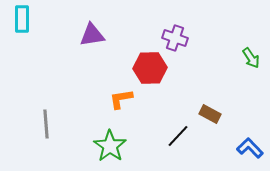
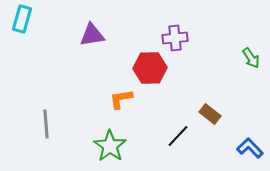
cyan rectangle: rotated 16 degrees clockwise
purple cross: rotated 25 degrees counterclockwise
brown rectangle: rotated 10 degrees clockwise
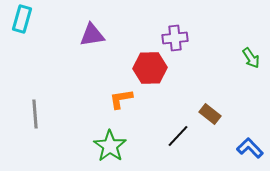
gray line: moved 11 px left, 10 px up
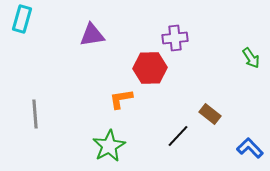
green star: moved 1 px left; rotated 8 degrees clockwise
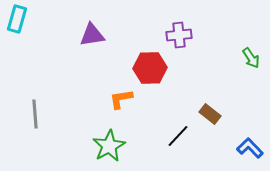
cyan rectangle: moved 5 px left
purple cross: moved 4 px right, 3 px up
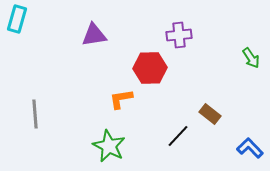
purple triangle: moved 2 px right
green star: rotated 16 degrees counterclockwise
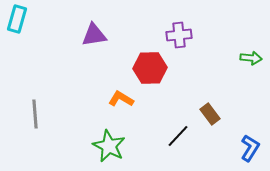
green arrow: rotated 50 degrees counterclockwise
orange L-shape: rotated 40 degrees clockwise
brown rectangle: rotated 15 degrees clockwise
blue L-shape: rotated 76 degrees clockwise
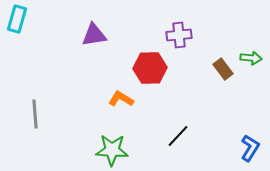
brown rectangle: moved 13 px right, 45 px up
green star: moved 3 px right, 4 px down; rotated 24 degrees counterclockwise
